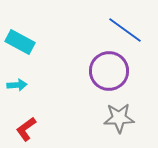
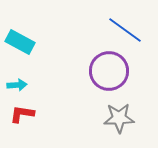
red L-shape: moved 4 px left, 15 px up; rotated 45 degrees clockwise
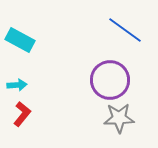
cyan rectangle: moved 2 px up
purple circle: moved 1 px right, 9 px down
red L-shape: rotated 120 degrees clockwise
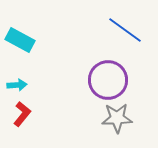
purple circle: moved 2 px left
gray star: moved 2 px left
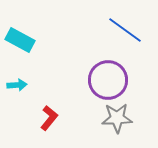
red L-shape: moved 27 px right, 4 px down
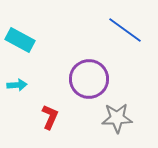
purple circle: moved 19 px left, 1 px up
red L-shape: moved 1 px right, 1 px up; rotated 15 degrees counterclockwise
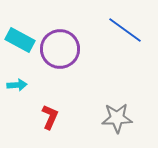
purple circle: moved 29 px left, 30 px up
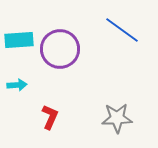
blue line: moved 3 px left
cyan rectangle: moved 1 px left; rotated 32 degrees counterclockwise
